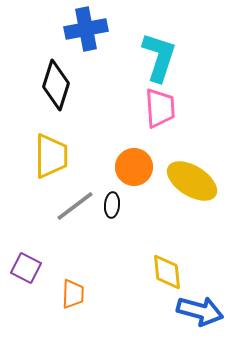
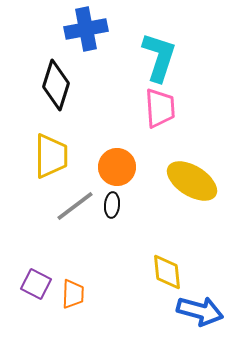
orange circle: moved 17 px left
purple square: moved 10 px right, 16 px down
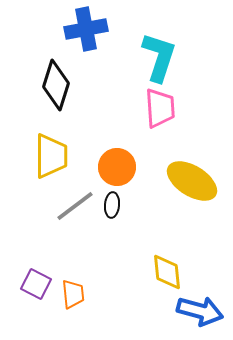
orange trapezoid: rotated 8 degrees counterclockwise
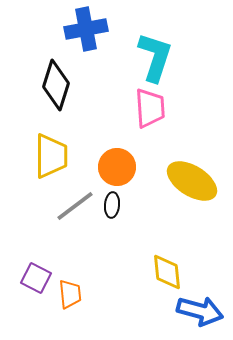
cyan L-shape: moved 4 px left
pink trapezoid: moved 10 px left
purple square: moved 6 px up
orange trapezoid: moved 3 px left
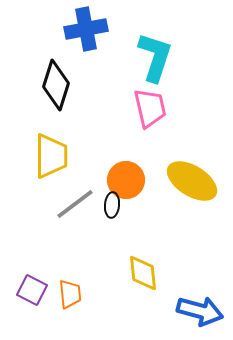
pink trapezoid: rotated 9 degrees counterclockwise
orange circle: moved 9 px right, 13 px down
gray line: moved 2 px up
yellow diamond: moved 24 px left, 1 px down
purple square: moved 4 px left, 12 px down
